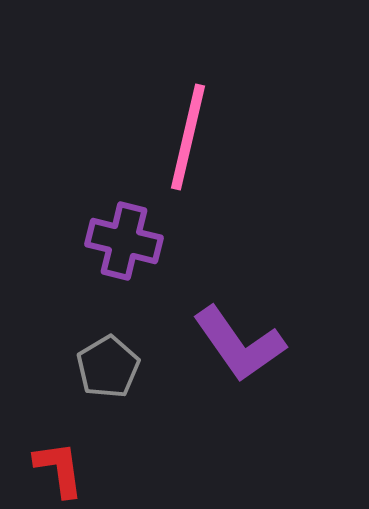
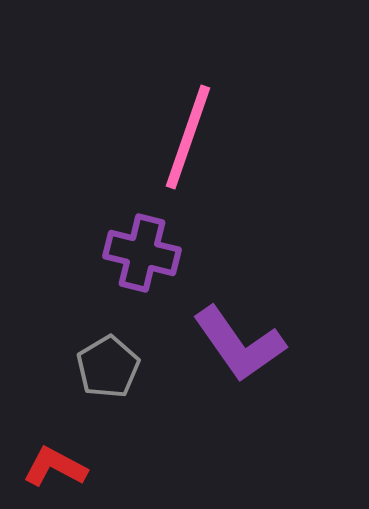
pink line: rotated 6 degrees clockwise
purple cross: moved 18 px right, 12 px down
red L-shape: moved 4 px left, 2 px up; rotated 54 degrees counterclockwise
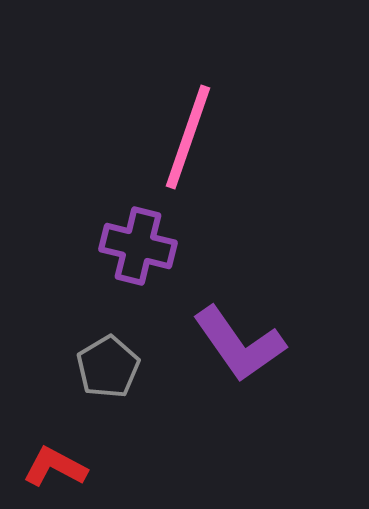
purple cross: moved 4 px left, 7 px up
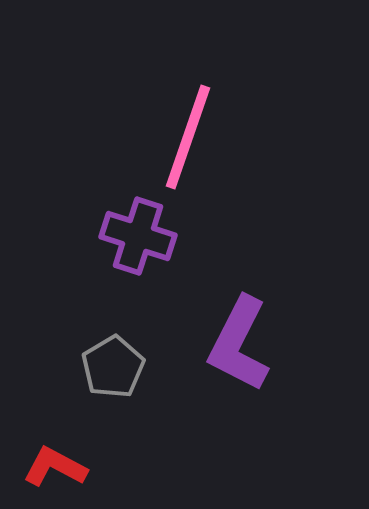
purple cross: moved 10 px up; rotated 4 degrees clockwise
purple L-shape: rotated 62 degrees clockwise
gray pentagon: moved 5 px right
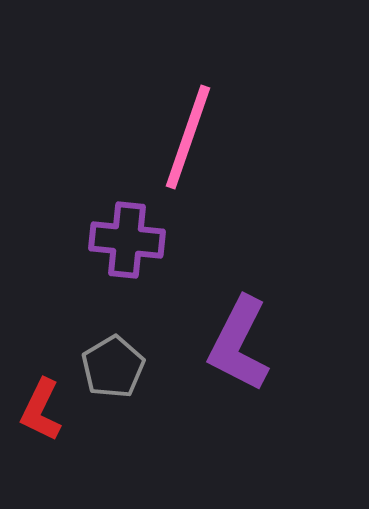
purple cross: moved 11 px left, 4 px down; rotated 12 degrees counterclockwise
red L-shape: moved 14 px left, 57 px up; rotated 92 degrees counterclockwise
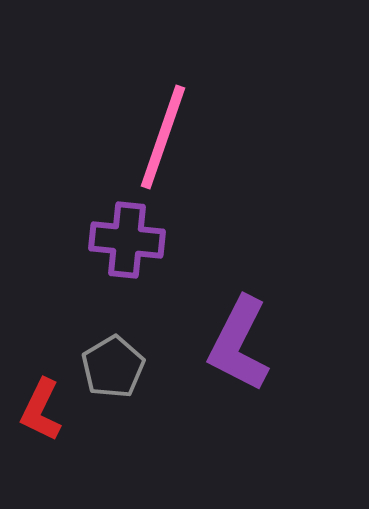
pink line: moved 25 px left
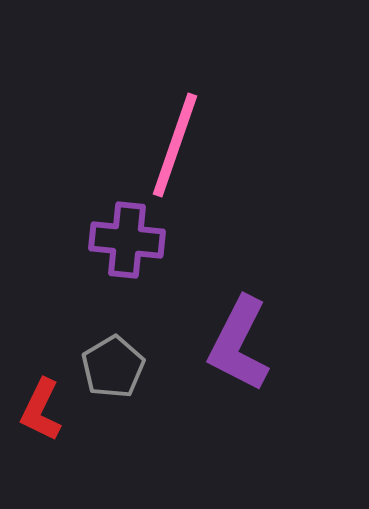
pink line: moved 12 px right, 8 px down
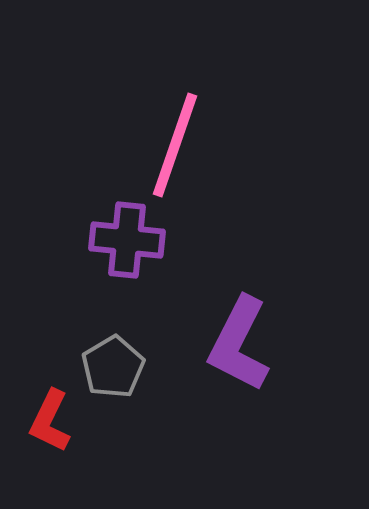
red L-shape: moved 9 px right, 11 px down
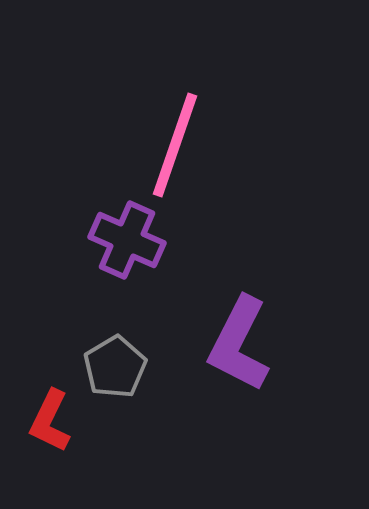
purple cross: rotated 18 degrees clockwise
gray pentagon: moved 2 px right
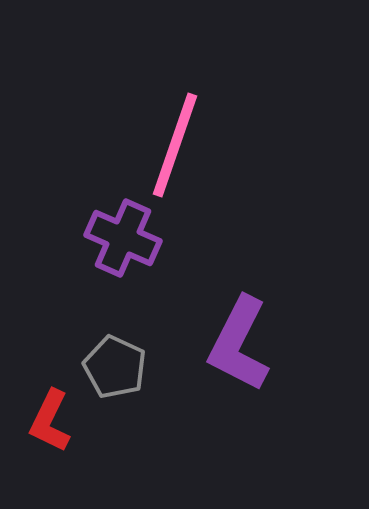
purple cross: moved 4 px left, 2 px up
gray pentagon: rotated 16 degrees counterclockwise
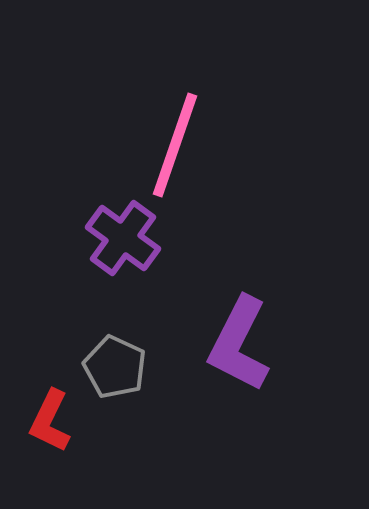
purple cross: rotated 12 degrees clockwise
